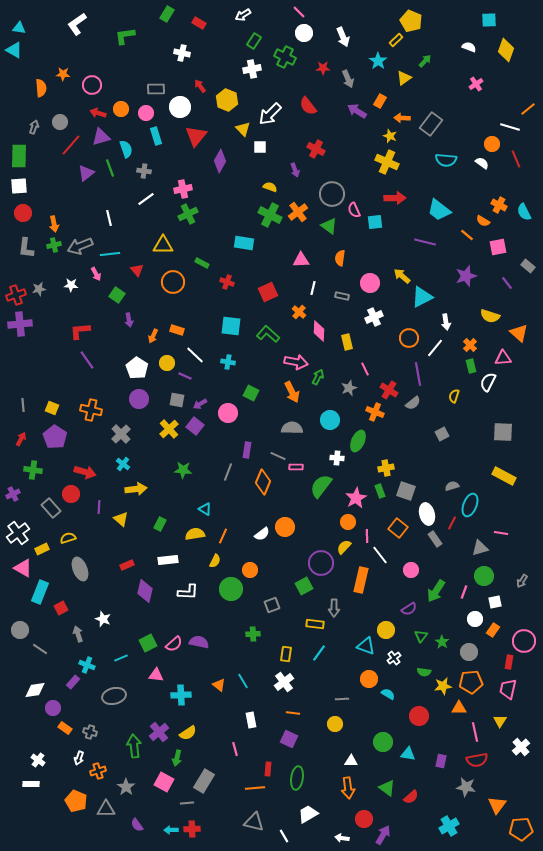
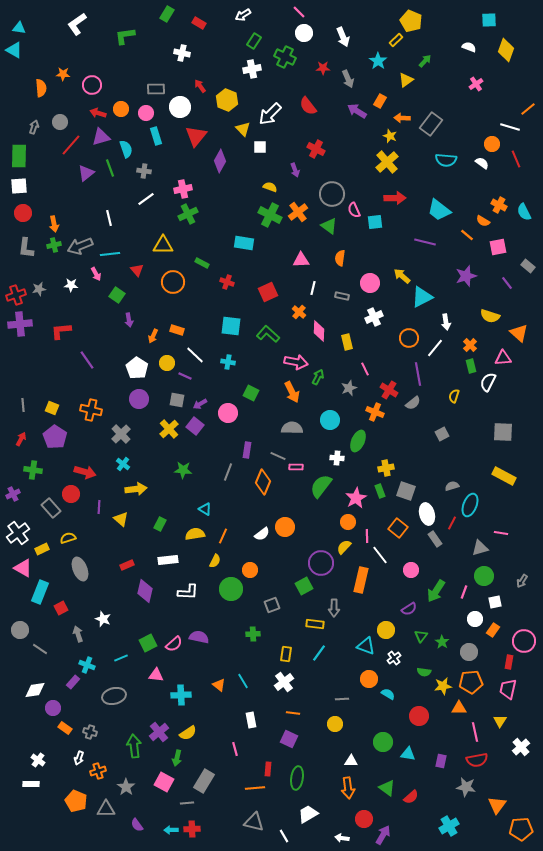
yellow triangle at (404, 78): moved 2 px right, 2 px down
yellow cross at (387, 162): rotated 25 degrees clockwise
red L-shape at (80, 331): moved 19 px left
purple semicircle at (199, 642): moved 5 px up
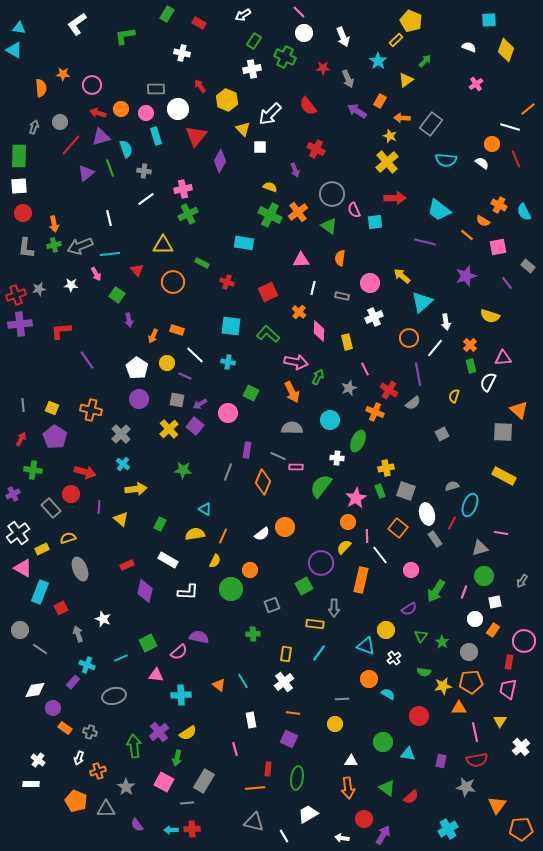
white circle at (180, 107): moved 2 px left, 2 px down
cyan triangle at (422, 297): moved 5 px down; rotated 15 degrees counterclockwise
orange triangle at (519, 333): moved 77 px down
white rectangle at (168, 560): rotated 36 degrees clockwise
pink semicircle at (174, 644): moved 5 px right, 8 px down
cyan cross at (449, 826): moved 1 px left, 3 px down
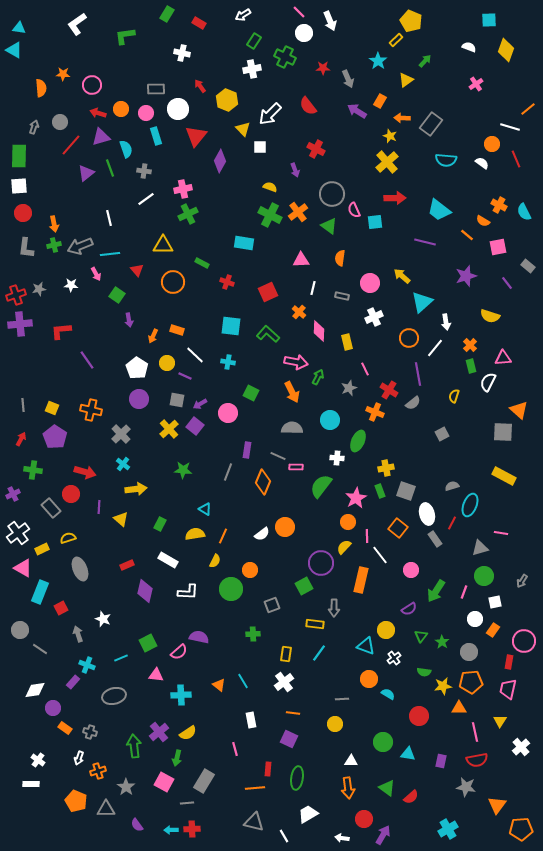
white arrow at (343, 37): moved 13 px left, 16 px up
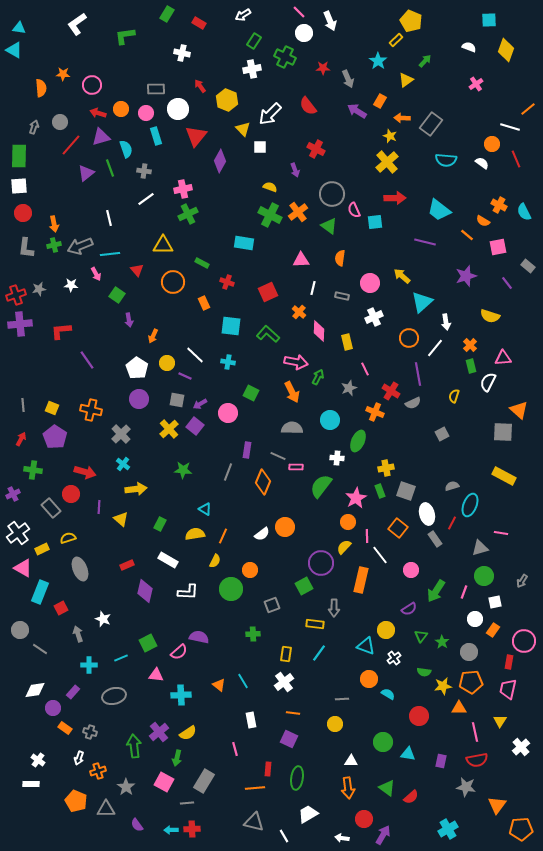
orange rectangle at (177, 330): moved 27 px right, 27 px up; rotated 48 degrees clockwise
red cross at (389, 390): moved 2 px right, 1 px down
gray semicircle at (413, 403): rotated 14 degrees clockwise
cyan cross at (87, 665): moved 2 px right; rotated 21 degrees counterclockwise
purple rectangle at (73, 682): moved 10 px down
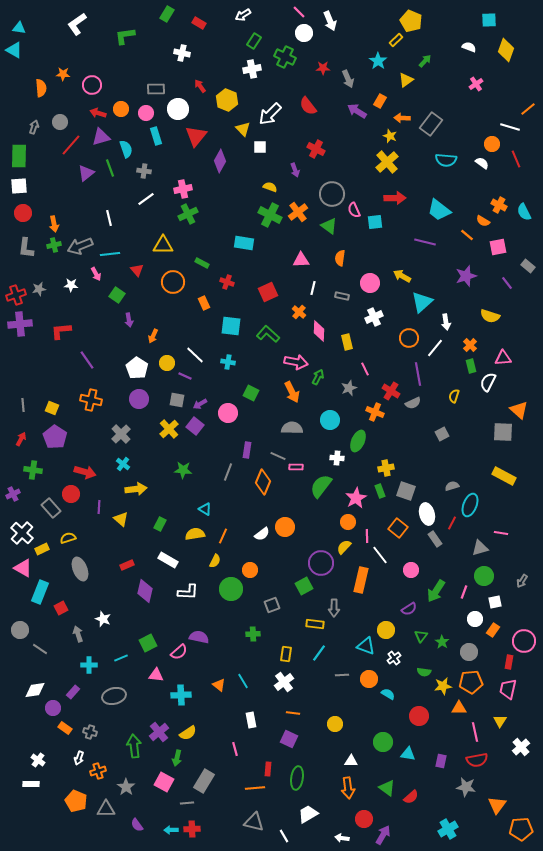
yellow arrow at (402, 276): rotated 12 degrees counterclockwise
orange cross at (91, 410): moved 10 px up
white cross at (18, 533): moved 4 px right; rotated 10 degrees counterclockwise
gray line at (342, 699): moved 24 px up
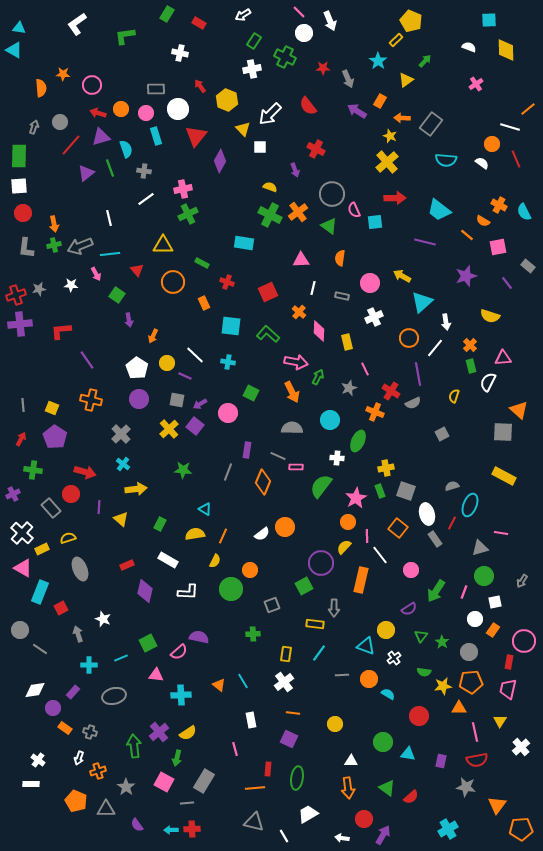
yellow diamond at (506, 50): rotated 20 degrees counterclockwise
white cross at (182, 53): moved 2 px left
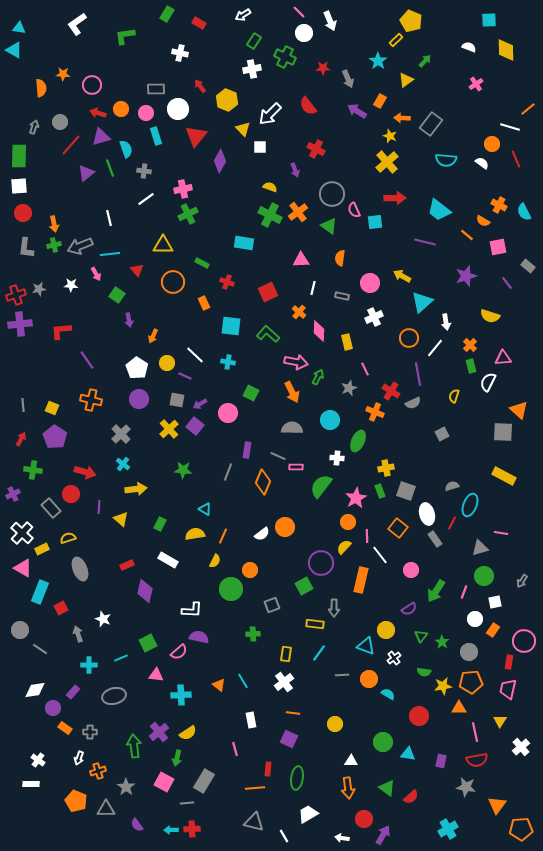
white L-shape at (188, 592): moved 4 px right, 18 px down
gray cross at (90, 732): rotated 16 degrees counterclockwise
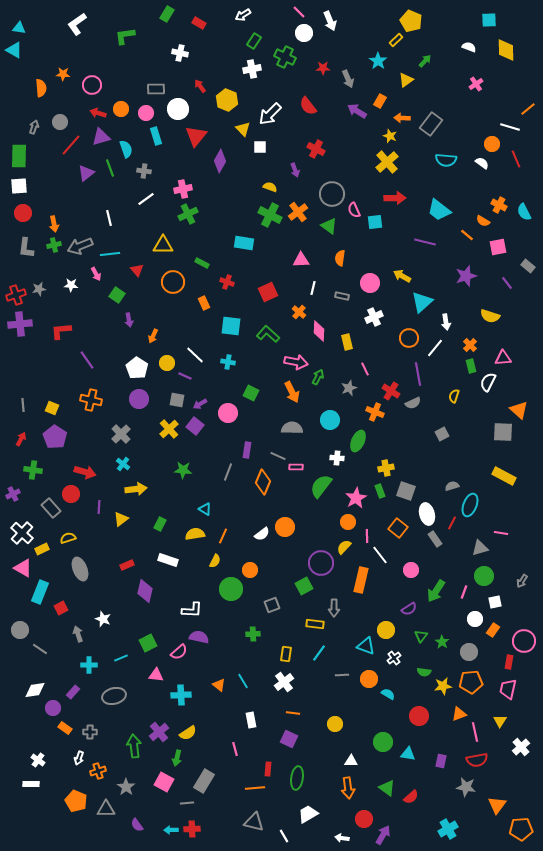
yellow triangle at (121, 519): rotated 42 degrees clockwise
white rectangle at (168, 560): rotated 12 degrees counterclockwise
orange triangle at (459, 708): moved 6 px down; rotated 21 degrees counterclockwise
